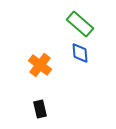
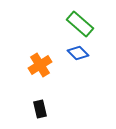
blue diamond: moved 2 px left; rotated 40 degrees counterclockwise
orange cross: rotated 20 degrees clockwise
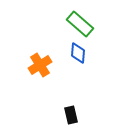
blue diamond: rotated 50 degrees clockwise
black rectangle: moved 31 px right, 6 px down
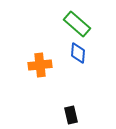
green rectangle: moved 3 px left
orange cross: rotated 25 degrees clockwise
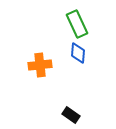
green rectangle: rotated 24 degrees clockwise
black rectangle: rotated 42 degrees counterclockwise
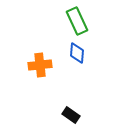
green rectangle: moved 3 px up
blue diamond: moved 1 px left
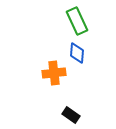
orange cross: moved 14 px right, 8 px down
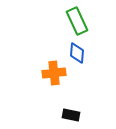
black rectangle: rotated 24 degrees counterclockwise
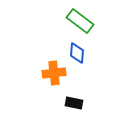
green rectangle: moved 3 px right; rotated 28 degrees counterclockwise
black rectangle: moved 3 px right, 12 px up
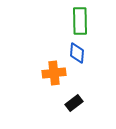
green rectangle: rotated 52 degrees clockwise
black rectangle: rotated 48 degrees counterclockwise
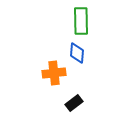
green rectangle: moved 1 px right
